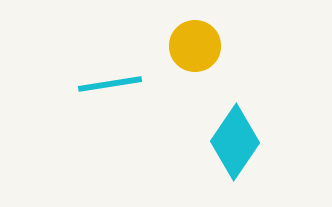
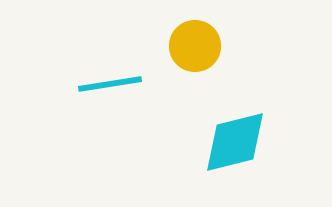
cyan diamond: rotated 42 degrees clockwise
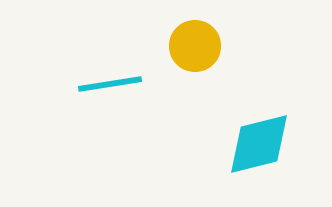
cyan diamond: moved 24 px right, 2 px down
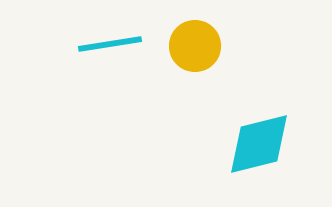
cyan line: moved 40 px up
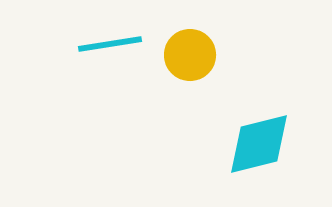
yellow circle: moved 5 px left, 9 px down
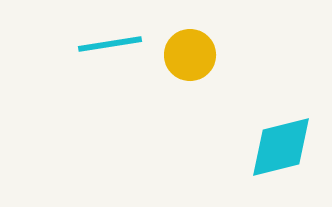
cyan diamond: moved 22 px right, 3 px down
